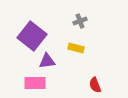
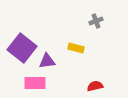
gray cross: moved 16 px right
purple square: moved 10 px left, 12 px down
red semicircle: moved 1 px down; rotated 98 degrees clockwise
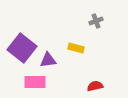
purple triangle: moved 1 px right, 1 px up
pink rectangle: moved 1 px up
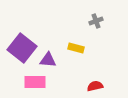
purple triangle: rotated 12 degrees clockwise
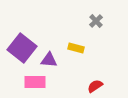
gray cross: rotated 24 degrees counterclockwise
purple triangle: moved 1 px right
red semicircle: rotated 21 degrees counterclockwise
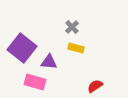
gray cross: moved 24 px left, 6 px down
purple triangle: moved 2 px down
pink rectangle: rotated 15 degrees clockwise
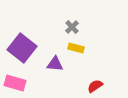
purple triangle: moved 6 px right, 2 px down
pink rectangle: moved 20 px left, 1 px down
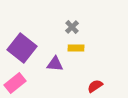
yellow rectangle: rotated 14 degrees counterclockwise
pink rectangle: rotated 55 degrees counterclockwise
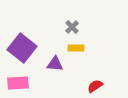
pink rectangle: moved 3 px right; rotated 35 degrees clockwise
